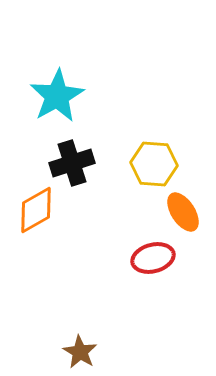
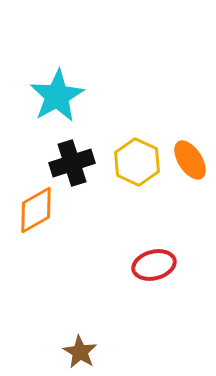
yellow hexagon: moved 17 px left, 2 px up; rotated 21 degrees clockwise
orange ellipse: moved 7 px right, 52 px up
red ellipse: moved 1 px right, 7 px down
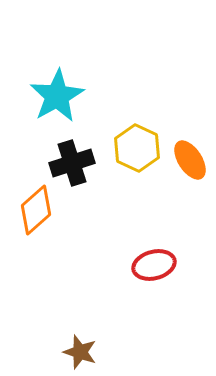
yellow hexagon: moved 14 px up
orange diamond: rotated 12 degrees counterclockwise
brown star: rotated 12 degrees counterclockwise
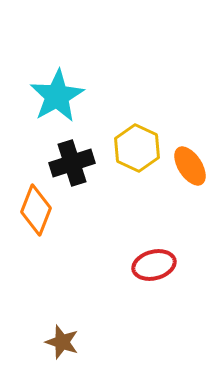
orange ellipse: moved 6 px down
orange diamond: rotated 27 degrees counterclockwise
brown star: moved 18 px left, 10 px up
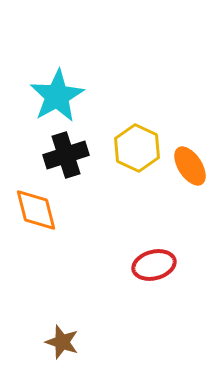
black cross: moved 6 px left, 8 px up
orange diamond: rotated 36 degrees counterclockwise
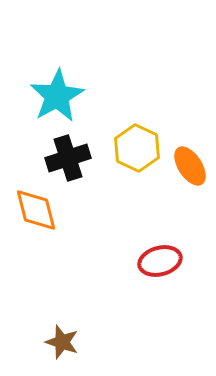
black cross: moved 2 px right, 3 px down
red ellipse: moved 6 px right, 4 px up
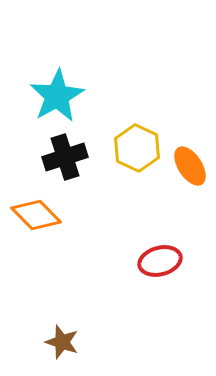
black cross: moved 3 px left, 1 px up
orange diamond: moved 5 px down; rotated 30 degrees counterclockwise
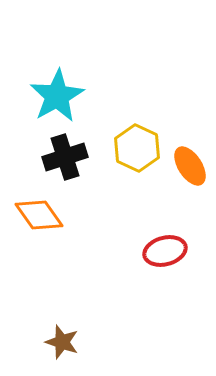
orange diamond: moved 3 px right; rotated 9 degrees clockwise
red ellipse: moved 5 px right, 10 px up
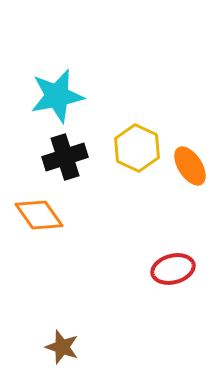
cyan star: rotated 18 degrees clockwise
red ellipse: moved 8 px right, 18 px down
brown star: moved 5 px down
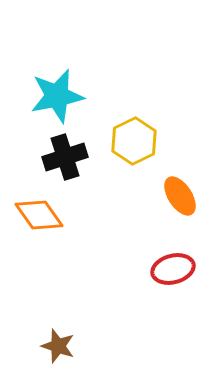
yellow hexagon: moved 3 px left, 7 px up; rotated 9 degrees clockwise
orange ellipse: moved 10 px left, 30 px down
brown star: moved 4 px left, 1 px up
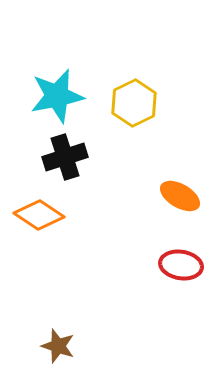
yellow hexagon: moved 38 px up
orange ellipse: rotated 27 degrees counterclockwise
orange diamond: rotated 21 degrees counterclockwise
red ellipse: moved 8 px right, 4 px up; rotated 24 degrees clockwise
